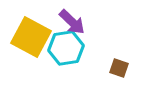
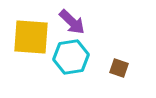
yellow square: rotated 24 degrees counterclockwise
cyan hexagon: moved 5 px right, 9 px down
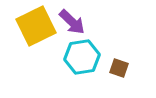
yellow square: moved 5 px right, 11 px up; rotated 30 degrees counterclockwise
cyan hexagon: moved 11 px right
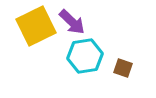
cyan hexagon: moved 3 px right, 1 px up
brown square: moved 4 px right
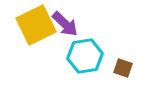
purple arrow: moved 7 px left, 2 px down
yellow square: moved 1 px up
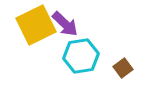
cyan hexagon: moved 4 px left
brown square: rotated 36 degrees clockwise
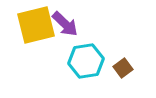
yellow square: rotated 12 degrees clockwise
cyan hexagon: moved 5 px right, 5 px down
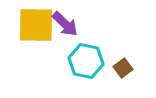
yellow square: rotated 15 degrees clockwise
cyan hexagon: rotated 20 degrees clockwise
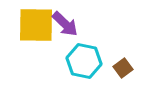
cyan hexagon: moved 2 px left
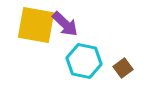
yellow square: rotated 9 degrees clockwise
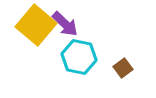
yellow square: rotated 30 degrees clockwise
cyan hexagon: moved 5 px left, 4 px up
